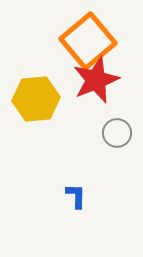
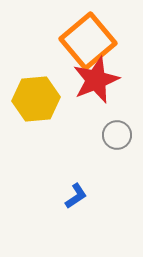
gray circle: moved 2 px down
blue L-shape: rotated 56 degrees clockwise
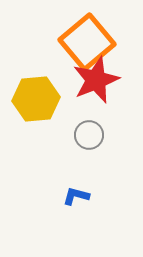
orange square: moved 1 px left, 1 px down
gray circle: moved 28 px left
blue L-shape: rotated 132 degrees counterclockwise
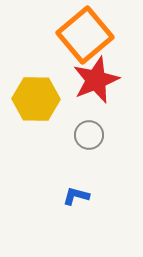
orange square: moved 2 px left, 7 px up
yellow hexagon: rotated 6 degrees clockwise
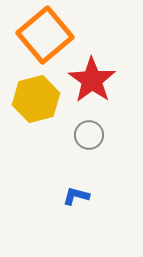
orange square: moved 40 px left
red star: moved 4 px left; rotated 15 degrees counterclockwise
yellow hexagon: rotated 15 degrees counterclockwise
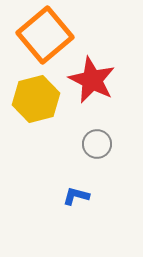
red star: rotated 9 degrees counterclockwise
gray circle: moved 8 px right, 9 px down
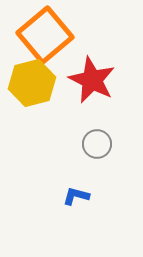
yellow hexagon: moved 4 px left, 16 px up
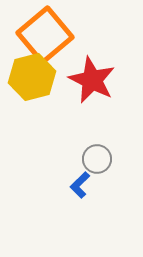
yellow hexagon: moved 6 px up
gray circle: moved 15 px down
blue L-shape: moved 4 px right, 11 px up; rotated 60 degrees counterclockwise
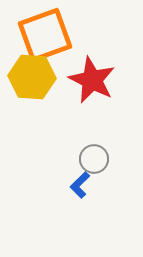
orange square: rotated 20 degrees clockwise
yellow hexagon: rotated 18 degrees clockwise
gray circle: moved 3 px left
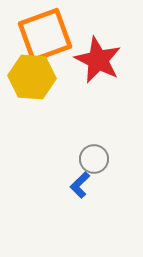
red star: moved 6 px right, 20 px up
